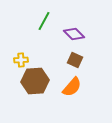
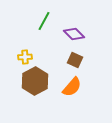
yellow cross: moved 4 px right, 3 px up
brown hexagon: rotated 24 degrees counterclockwise
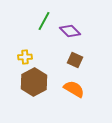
purple diamond: moved 4 px left, 3 px up
brown hexagon: moved 1 px left, 1 px down
orange semicircle: moved 2 px right, 2 px down; rotated 100 degrees counterclockwise
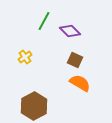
yellow cross: rotated 32 degrees counterclockwise
brown hexagon: moved 24 px down
orange semicircle: moved 6 px right, 6 px up
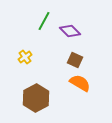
brown hexagon: moved 2 px right, 8 px up
